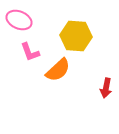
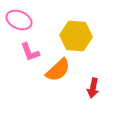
red arrow: moved 13 px left
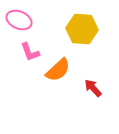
yellow hexagon: moved 6 px right, 7 px up
red arrow: rotated 126 degrees clockwise
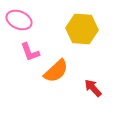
orange semicircle: moved 2 px left, 1 px down
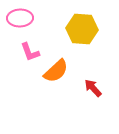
pink ellipse: moved 1 px right, 2 px up; rotated 25 degrees counterclockwise
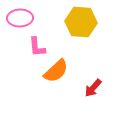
yellow hexagon: moved 1 px left, 7 px up
pink L-shape: moved 7 px right, 5 px up; rotated 15 degrees clockwise
red arrow: rotated 96 degrees counterclockwise
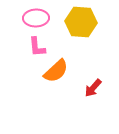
pink ellipse: moved 16 px right
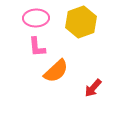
yellow hexagon: rotated 24 degrees counterclockwise
